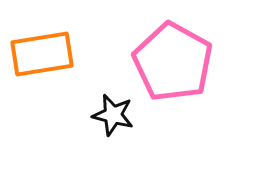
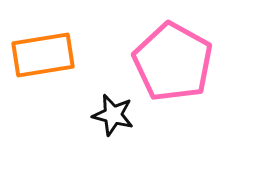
orange rectangle: moved 1 px right, 1 px down
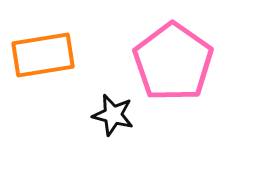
pink pentagon: rotated 6 degrees clockwise
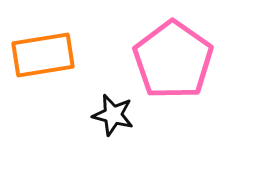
pink pentagon: moved 2 px up
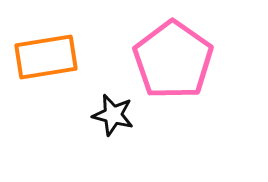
orange rectangle: moved 3 px right, 2 px down
